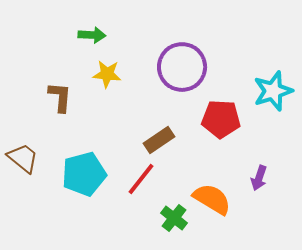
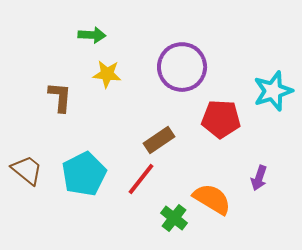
brown trapezoid: moved 4 px right, 12 px down
cyan pentagon: rotated 12 degrees counterclockwise
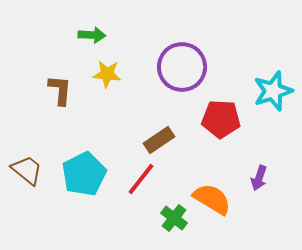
brown L-shape: moved 7 px up
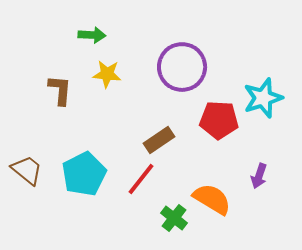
cyan star: moved 10 px left, 7 px down
red pentagon: moved 2 px left, 1 px down
purple arrow: moved 2 px up
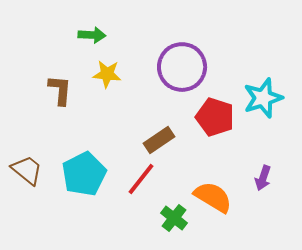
red pentagon: moved 4 px left, 3 px up; rotated 15 degrees clockwise
purple arrow: moved 4 px right, 2 px down
orange semicircle: moved 1 px right, 2 px up
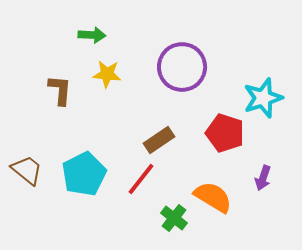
red pentagon: moved 10 px right, 16 px down
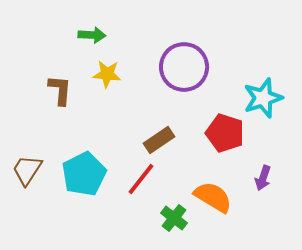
purple circle: moved 2 px right
brown trapezoid: rotated 96 degrees counterclockwise
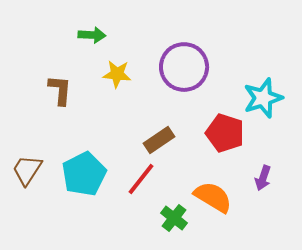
yellow star: moved 10 px right
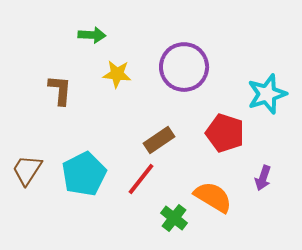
cyan star: moved 4 px right, 4 px up
